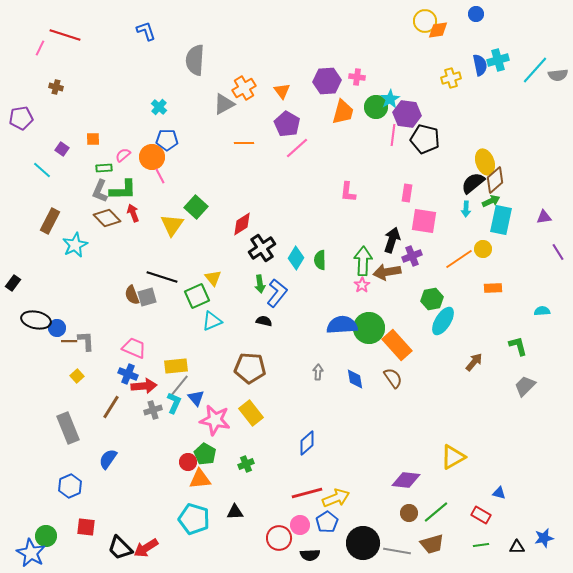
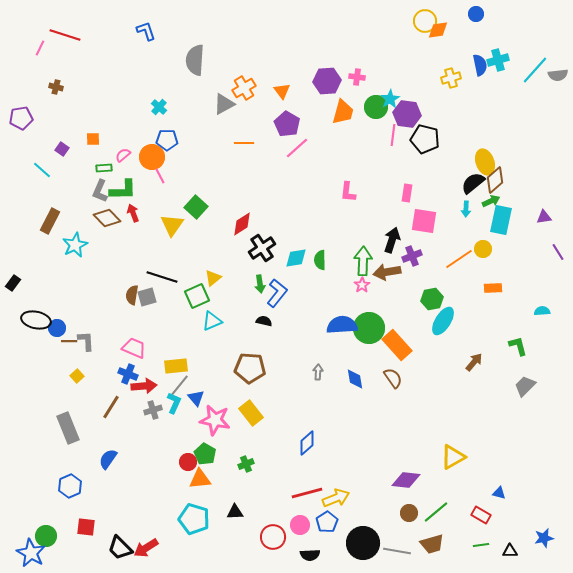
cyan diamond at (296, 258): rotated 50 degrees clockwise
yellow triangle at (213, 278): rotated 30 degrees clockwise
brown semicircle at (132, 295): rotated 30 degrees clockwise
red circle at (279, 538): moved 6 px left, 1 px up
black triangle at (517, 547): moved 7 px left, 4 px down
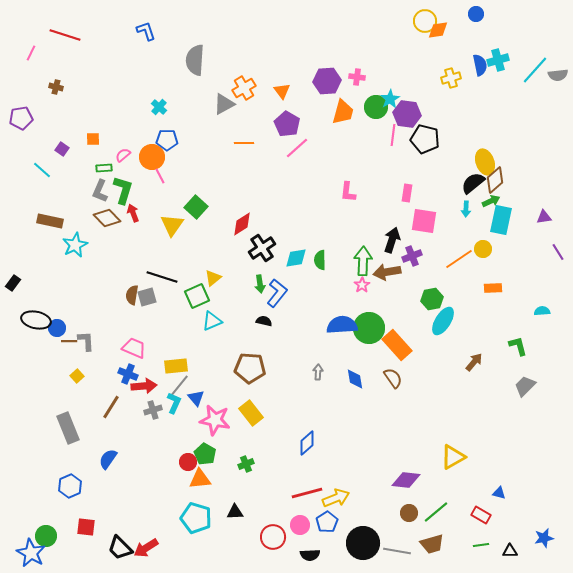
pink line at (40, 48): moved 9 px left, 5 px down
green L-shape at (123, 190): rotated 72 degrees counterclockwise
brown rectangle at (50, 221): rotated 75 degrees clockwise
cyan pentagon at (194, 519): moved 2 px right, 1 px up
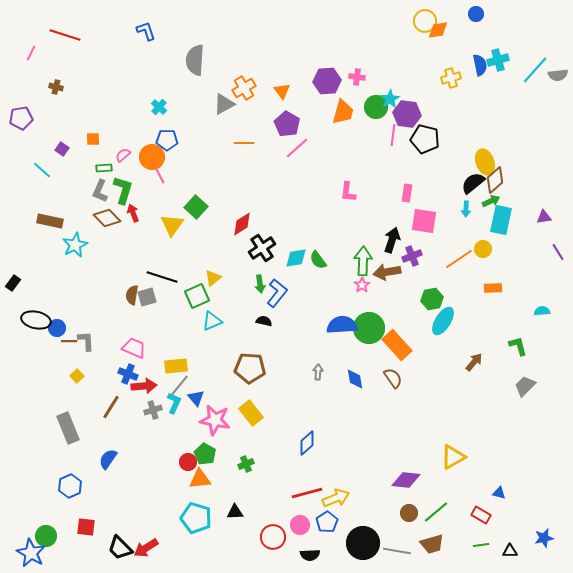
green semicircle at (320, 260): moved 2 px left; rotated 36 degrees counterclockwise
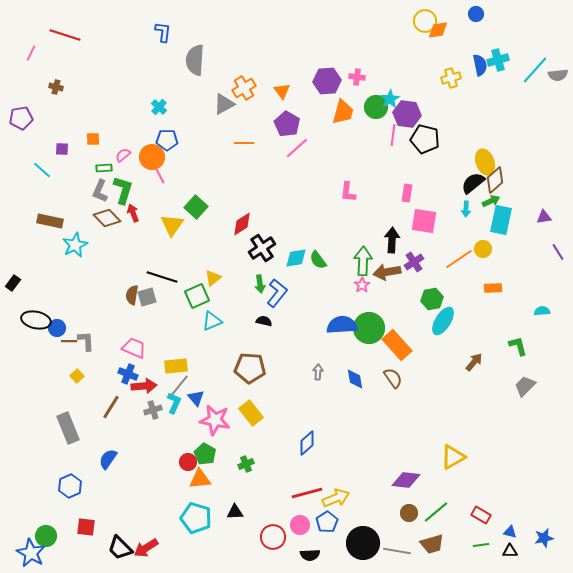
blue L-shape at (146, 31): moved 17 px right, 1 px down; rotated 25 degrees clockwise
purple square at (62, 149): rotated 32 degrees counterclockwise
black arrow at (392, 240): rotated 15 degrees counterclockwise
purple cross at (412, 256): moved 2 px right, 6 px down; rotated 12 degrees counterclockwise
blue triangle at (499, 493): moved 11 px right, 39 px down
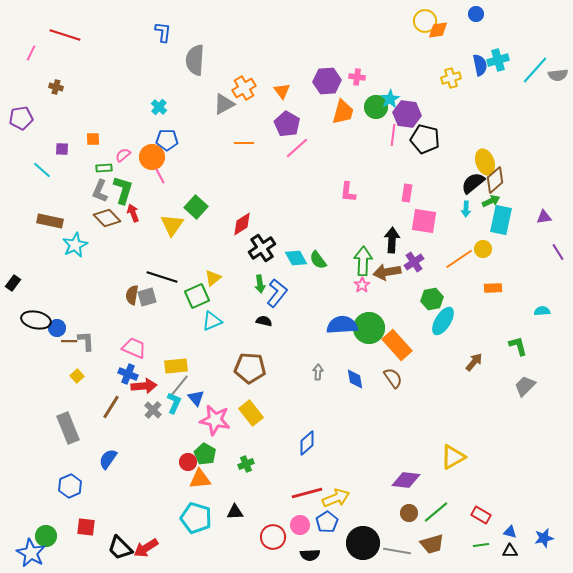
cyan diamond at (296, 258): rotated 70 degrees clockwise
gray cross at (153, 410): rotated 30 degrees counterclockwise
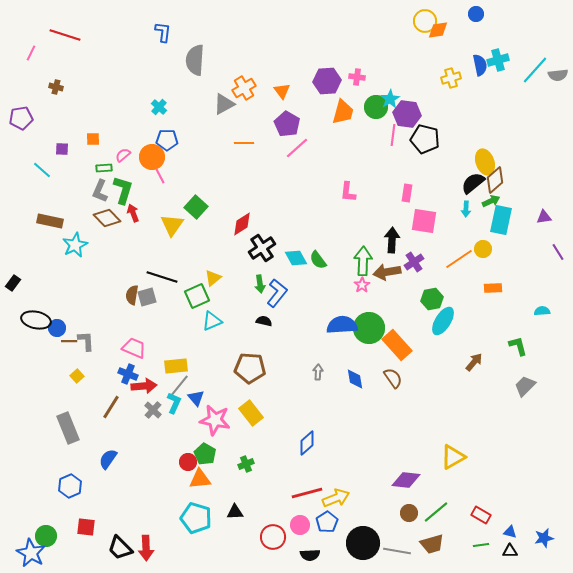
red arrow at (146, 548): rotated 60 degrees counterclockwise
